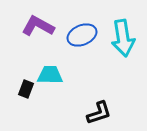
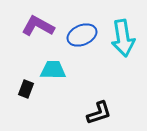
cyan trapezoid: moved 3 px right, 5 px up
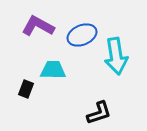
cyan arrow: moved 7 px left, 18 px down
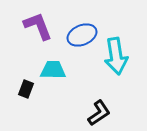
purple L-shape: rotated 40 degrees clockwise
black L-shape: rotated 16 degrees counterclockwise
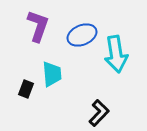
purple L-shape: rotated 40 degrees clockwise
cyan arrow: moved 2 px up
cyan trapezoid: moved 1 px left, 4 px down; rotated 84 degrees clockwise
black L-shape: rotated 12 degrees counterclockwise
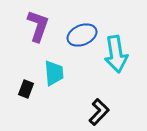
cyan trapezoid: moved 2 px right, 1 px up
black L-shape: moved 1 px up
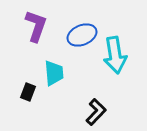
purple L-shape: moved 2 px left
cyan arrow: moved 1 px left, 1 px down
black rectangle: moved 2 px right, 3 px down
black L-shape: moved 3 px left
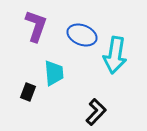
blue ellipse: rotated 44 degrees clockwise
cyan arrow: rotated 18 degrees clockwise
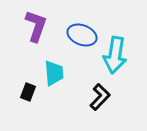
black L-shape: moved 4 px right, 15 px up
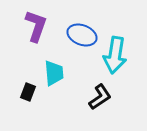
black L-shape: rotated 12 degrees clockwise
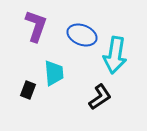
black rectangle: moved 2 px up
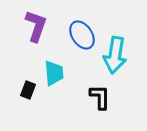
blue ellipse: rotated 36 degrees clockwise
black L-shape: rotated 56 degrees counterclockwise
